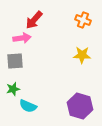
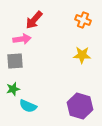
pink arrow: moved 1 px down
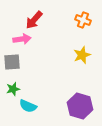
yellow star: rotated 24 degrees counterclockwise
gray square: moved 3 px left, 1 px down
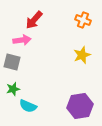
pink arrow: moved 1 px down
gray square: rotated 18 degrees clockwise
purple hexagon: rotated 25 degrees counterclockwise
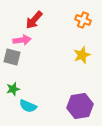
gray square: moved 5 px up
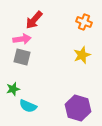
orange cross: moved 1 px right, 2 px down
pink arrow: moved 1 px up
gray square: moved 10 px right
purple hexagon: moved 2 px left, 2 px down; rotated 25 degrees clockwise
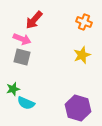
pink arrow: rotated 30 degrees clockwise
cyan semicircle: moved 2 px left, 3 px up
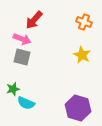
yellow star: rotated 24 degrees counterclockwise
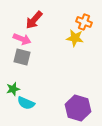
yellow star: moved 7 px left, 17 px up; rotated 18 degrees counterclockwise
